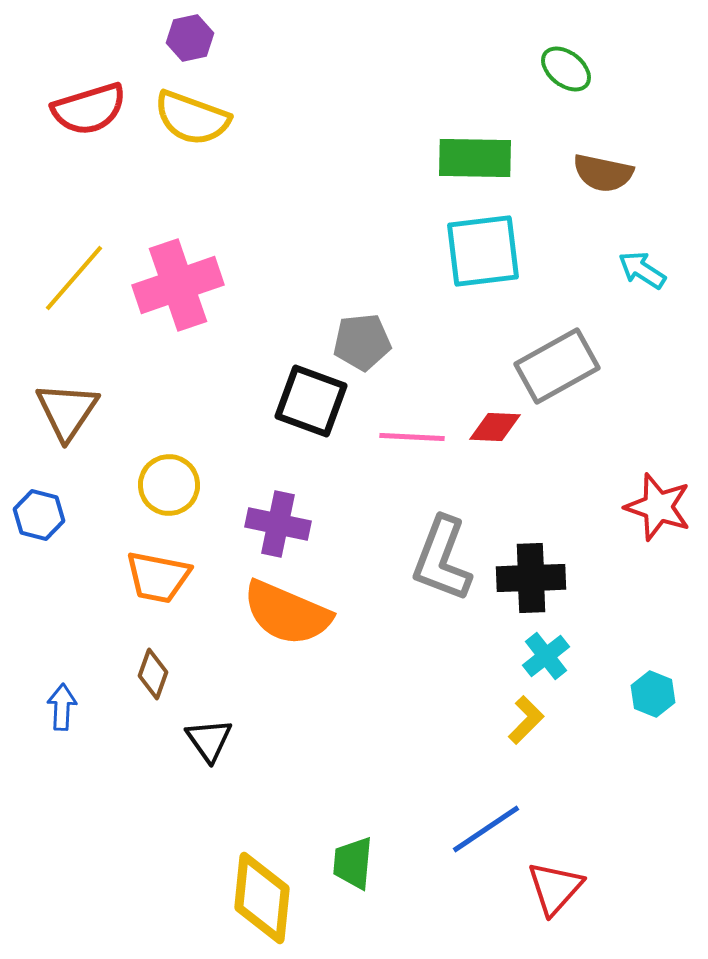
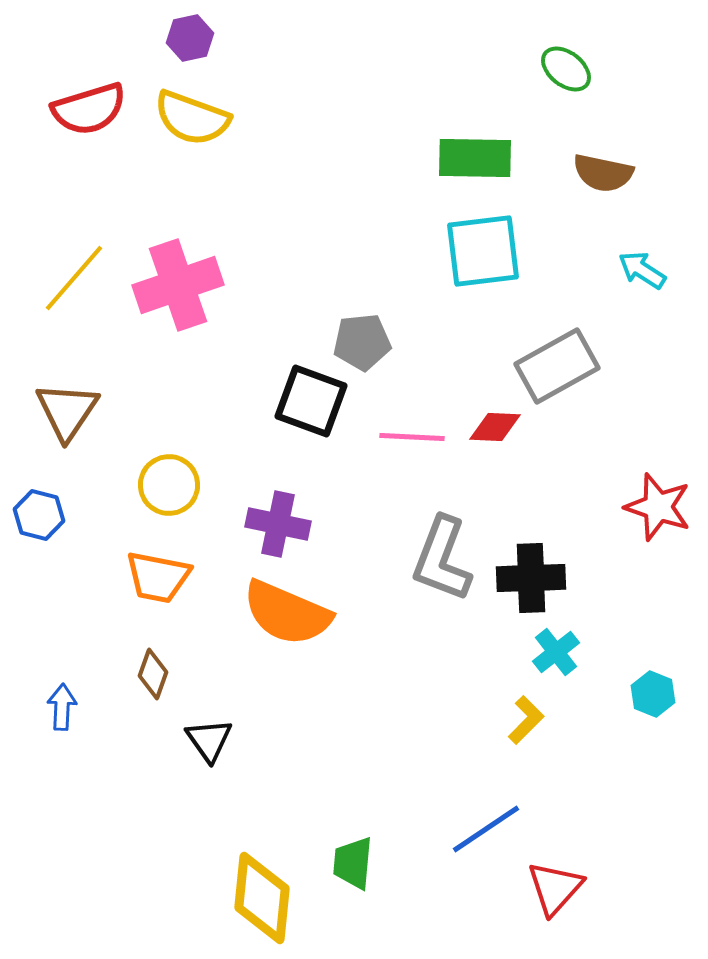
cyan cross: moved 10 px right, 4 px up
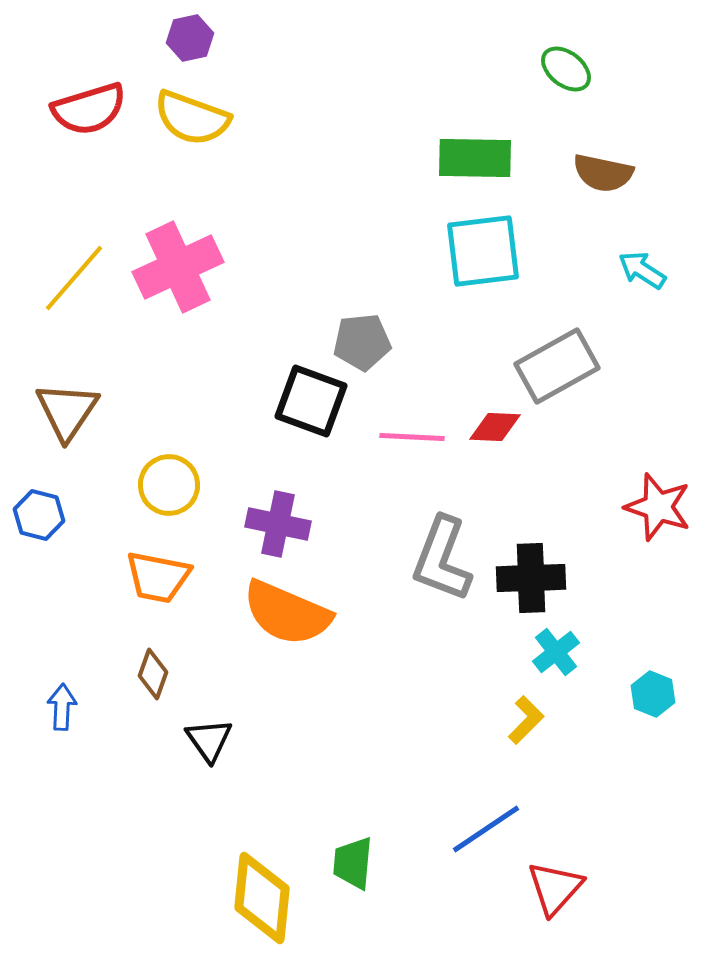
pink cross: moved 18 px up; rotated 6 degrees counterclockwise
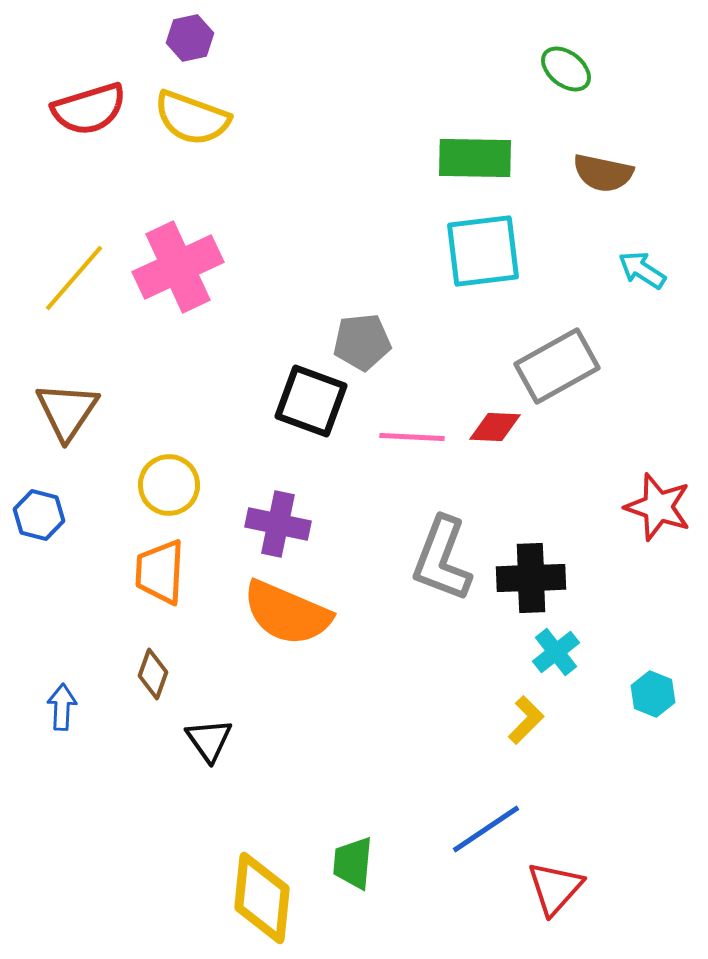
orange trapezoid: moved 2 px right, 5 px up; rotated 82 degrees clockwise
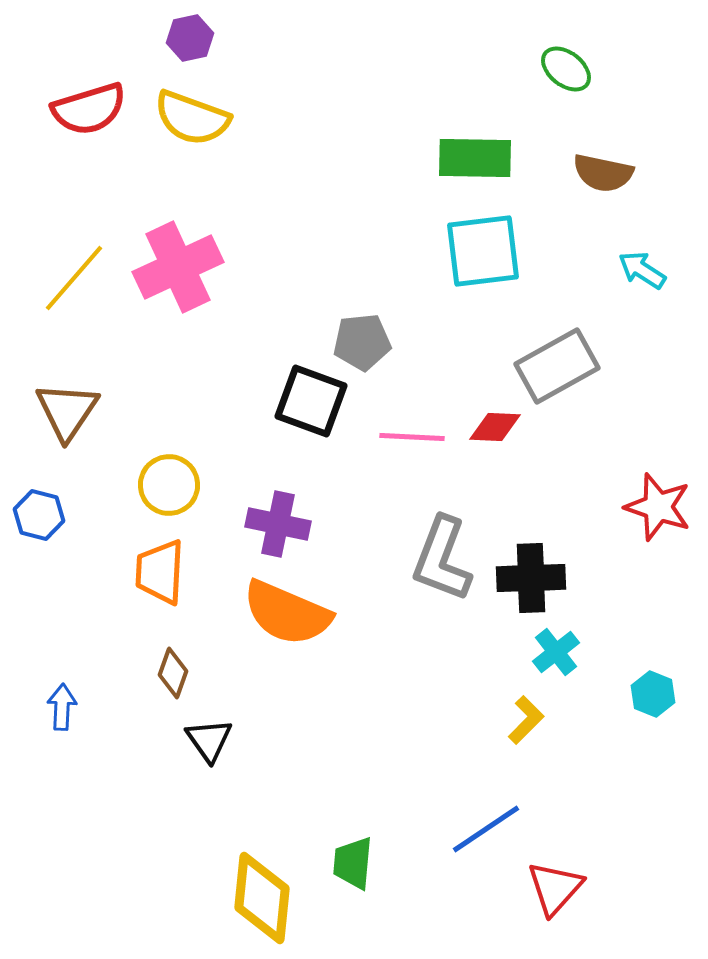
brown diamond: moved 20 px right, 1 px up
